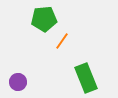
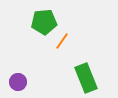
green pentagon: moved 3 px down
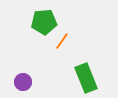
purple circle: moved 5 px right
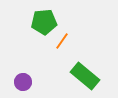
green rectangle: moved 1 px left, 2 px up; rotated 28 degrees counterclockwise
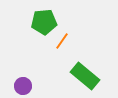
purple circle: moved 4 px down
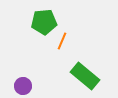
orange line: rotated 12 degrees counterclockwise
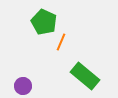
green pentagon: rotated 30 degrees clockwise
orange line: moved 1 px left, 1 px down
